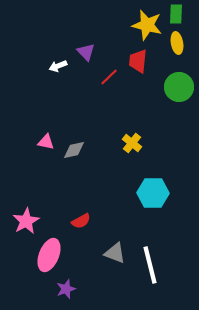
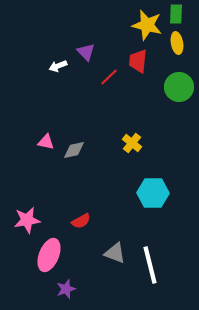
pink star: moved 1 px right, 1 px up; rotated 20 degrees clockwise
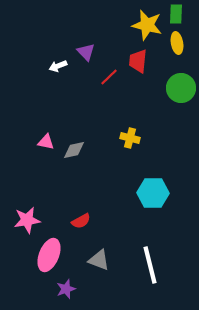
green circle: moved 2 px right, 1 px down
yellow cross: moved 2 px left, 5 px up; rotated 24 degrees counterclockwise
gray triangle: moved 16 px left, 7 px down
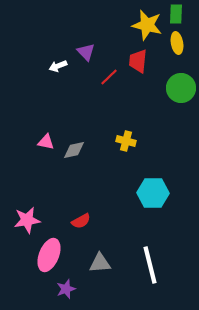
yellow cross: moved 4 px left, 3 px down
gray triangle: moved 1 px right, 3 px down; rotated 25 degrees counterclockwise
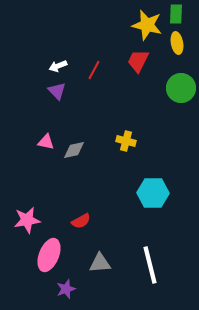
purple triangle: moved 29 px left, 39 px down
red trapezoid: rotated 20 degrees clockwise
red line: moved 15 px left, 7 px up; rotated 18 degrees counterclockwise
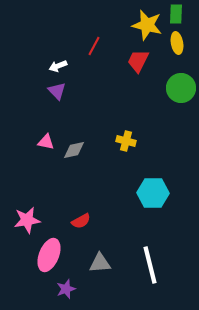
red line: moved 24 px up
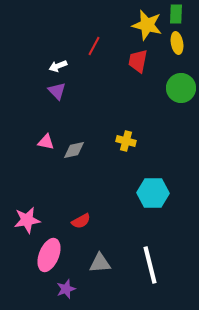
red trapezoid: rotated 15 degrees counterclockwise
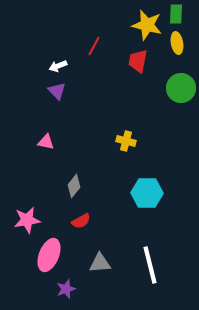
gray diamond: moved 36 px down; rotated 40 degrees counterclockwise
cyan hexagon: moved 6 px left
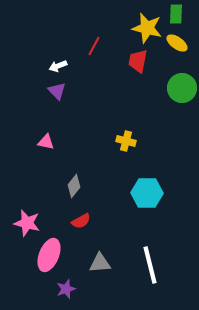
yellow star: moved 3 px down
yellow ellipse: rotated 45 degrees counterclockwise
green circle: moved 1 px right
pink star: moved 3 px down; rotated 24 degrees clockwise
